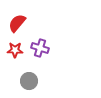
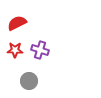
red semicircle: rotated 24 degrees clockwise
purple cross: moved 2 px down
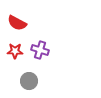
red semicircle: rotated 126 degrees counterclockwise
red star: moved 1 px down
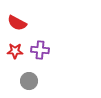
purple cross: rotated 12 degrees counterclockwise
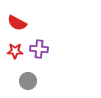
purple cross: moved 1 px left, 1 px up
gray circle: moved 1 px left
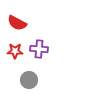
gray circle: moved 1 px right, 1 px up
